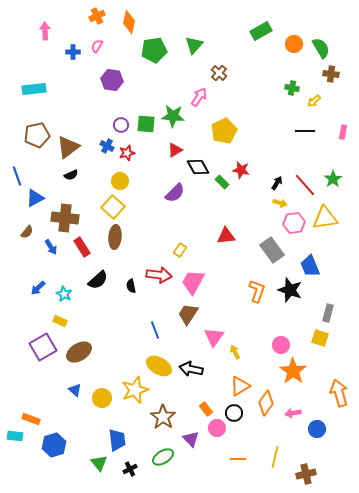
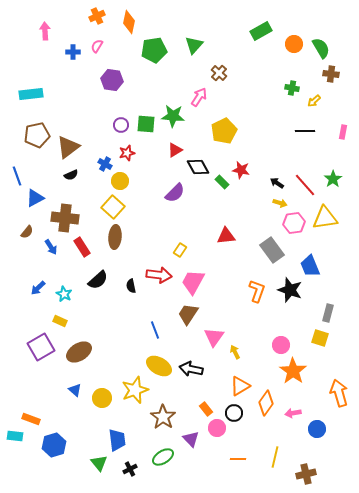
cyan rectangle at (34, 89): moved 3 px left, 5 px down
blue cross at (107, 146): moved 2 px left, 18 px down
black arrow at (277, 183): rotated 88 degrees counterclockwise
purple square at (43, 347): moved 2 px left
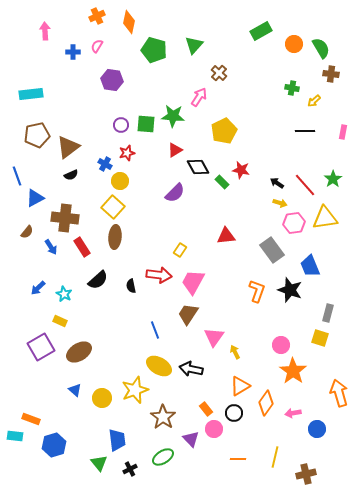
green pentagon at (154, 50): rotated 25 degrees clockwise
pink circle at (217, 428): moved 3 px left, 1 px down
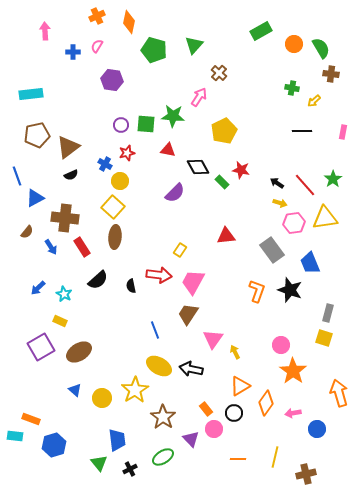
black line at (305, 131): moved 3 px left
red triangle at (175, 150): moved 7 px left; rotated 42 degrees clockwise
blue trapezoid at (310, 266): moved 3 px up
pink triangle at (214, 337): moved 1 px left, 2 px down
yellow square at (320, 338): moved 4 px right
yellow star at (135, 390): rotated 12 degrees counterclockwise
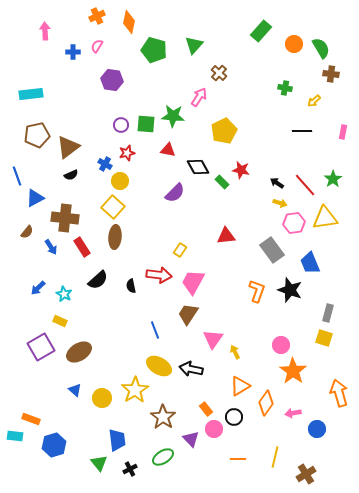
green rectangle at (261, 31): rotated 20 degrees counterclockwise
green cross at (292, 88): moved 7 px left
black circle at (234, 413): moved 4 px down
brown cross at (306, 474): rotated 18 degrees counterclockwise
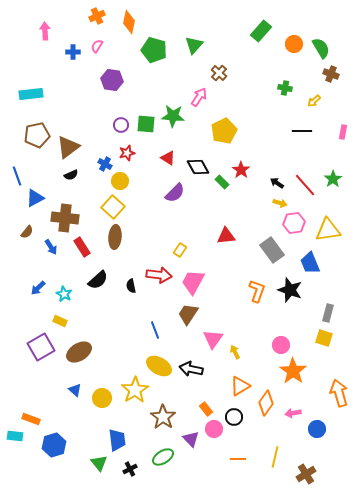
brown cross at (331, 74): rotated 14 degrees clockwise
red triangle at (168, 150): moved 8 px down; rotated 21 degrees clockwise
red star at (241, 170): rotated 24 degrees clockwise
yellow triangle at (325, 218): moved 3 px right, 12 px down
